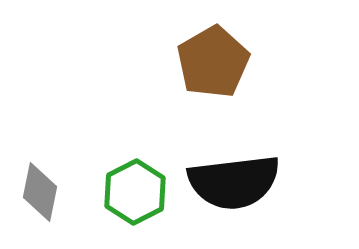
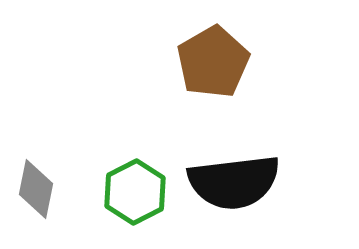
gray diamond: moved 4 px left, 3 px up
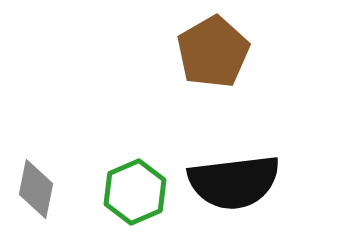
brown pentagon: moved 10 px up
green hexagon: rotated 4 degrees clockwise
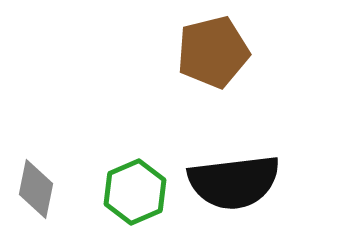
brown pentagon: rotated 16 degrees clockwise
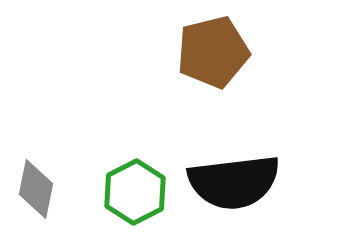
green hexagon: rotated 4 degrees counterclockwise
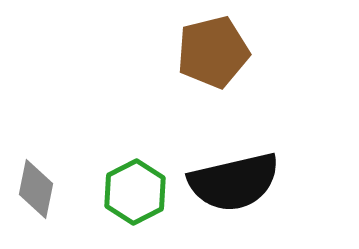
black semicircle: rotated 6 degrees counterclockwise
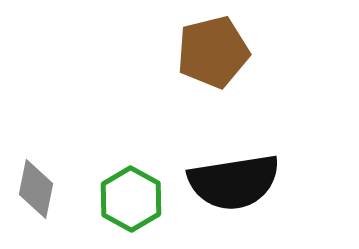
black semicircle: rotated 4 degrees clockwise
green hexagon: moved 4 px left, 7 px down; rotated 4 degrees counterclockwise
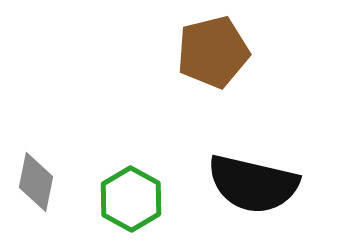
black semicircle: moved 19 px right, 2 px down; rotated 22 degrees clockwise
gray diamond: moved 7 px up
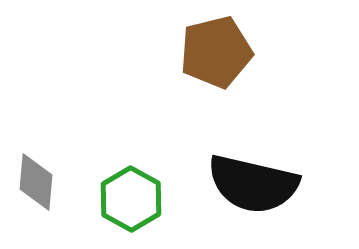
brown pentagon: moved 3 px right
gray diamond: rotated 6 degrees counterclockwise
